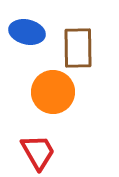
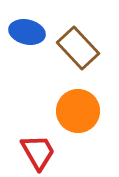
brown rectangle: rotated 42 degrees counterclockwise
orange circle: moved 25 px right, 19 px down
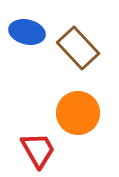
orange circle: moved 2 px down
red trapezoid: moved 2 px up
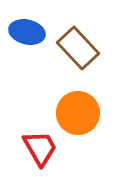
red trapezoid: moved 2 px right, 2 px up
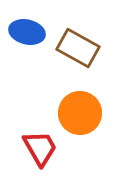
brown rectangle: rotated 18 degrees counterclockwise
orange circle: moved 2 px right
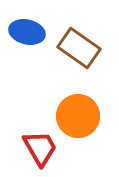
brown rectangle: moved 1 px right; rotated 6 degrees clockwise
orange circle: moved 2 px left, 3 px down
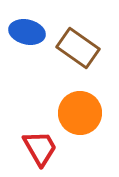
brown rectangle: moved 1 px left
orange circle: moved 2 px right, 3 px up
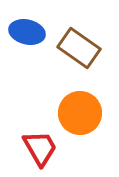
brown rectangle: moved 1 px right
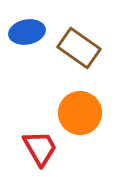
blue ellipse: rotated 24 degrees counterclockwise
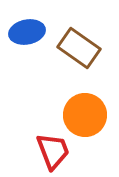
orange circle: moved 5 px right, 2 px down
red trapezoid: moved 13 px right, 3 px down; rotated 9 degrees clockwise
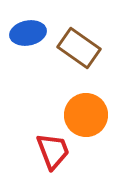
blue ellipse: moved 1 px right, 1 px down
orange circle: moved 1 px right
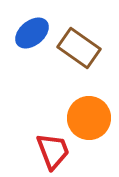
blue ellipse: moved 4 px right; rotated 28 degrees counterclockwise
orange circle: moved 3 px right, 3 px down
